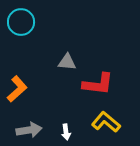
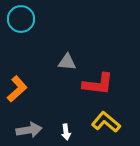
cyan circle: moved 3 px up
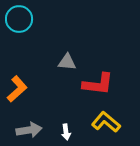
cyan circle: moved 2 px left
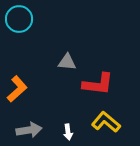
white arrow: moved 2 px right
